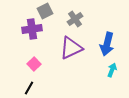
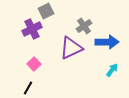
gray square: moved 1 px right
gray cross: moved 9 px right, 7 px down
purple cross: rotated 18 degrees counterclockwise
blue arrow: moved 2 px up; rotated 105 degrees counterclockwise
cyan arrow: rotated 16 degrees clockwise
black line: moved 1 px left
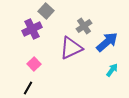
gray square: rotated 21 degrees counterclockwise
blue arrow: rotated 40 degrees counterclockwise
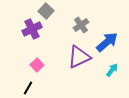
gray cross: moved 3 px left, 1 px up
purple triangle: moved 8 px right, 9 px down
pink square: moved 3 px right, 1 px down
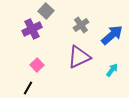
blue arrow: moved 5 px right, 7 px up
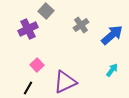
purple cross: moved 4 px left
purple triangle: moved 14 px left, 25 px down
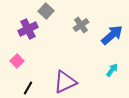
pink square: moved 20 px left, 4 px up
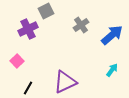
gray square: rotated 21 degrees clockwise
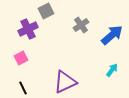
pink square: moved 4 px right, 3 px up; rotated 16 degrees clockwise
black line: moved 5 px left; rotated 56 degrees counterclockwise
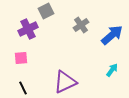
pink square: rotated 24 degrees clockwise
